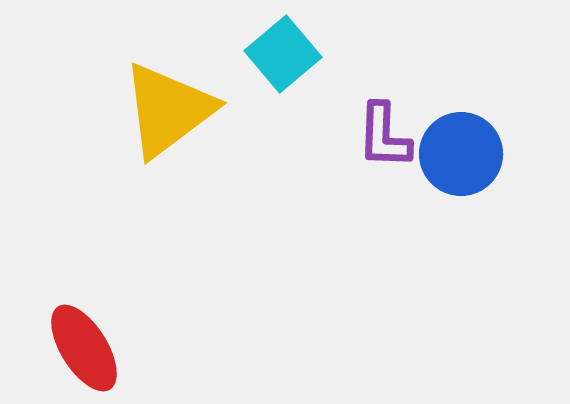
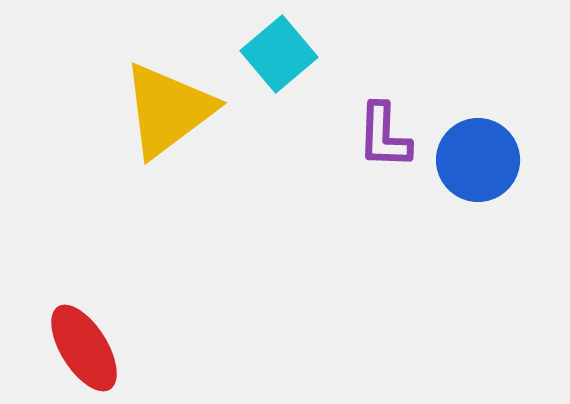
cyan square: moved 4 px left
blue circle: moved 17 px right, 6 px down
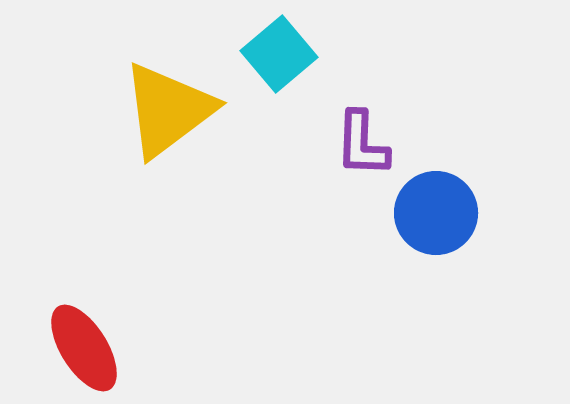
purple L-shape: moved 22 px left, 8 px down
blue circle: moved 42 px left, 53 px down
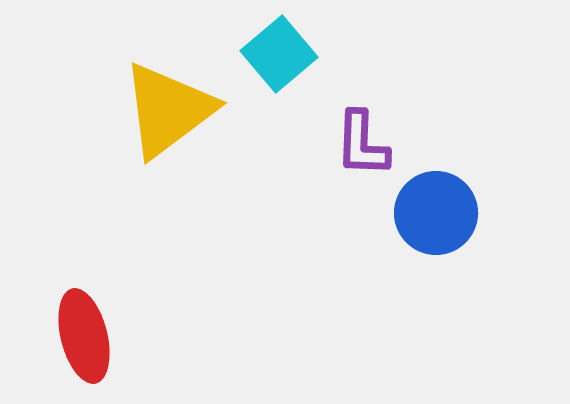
red ellipse: moved 12 px up; rotated 18 degrees clockwise
